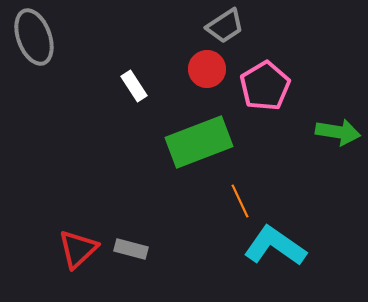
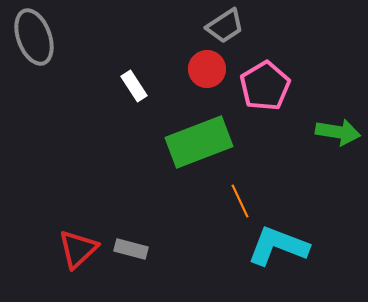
cyan L-shape: moved 3 px right; rotated 14 degrees counterclockwise
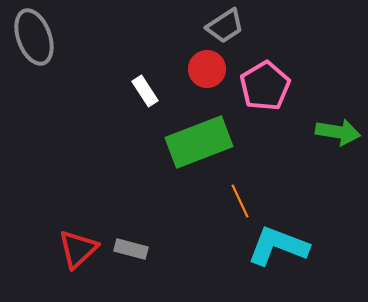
white rectangle: moved 11 px right, 5 px down
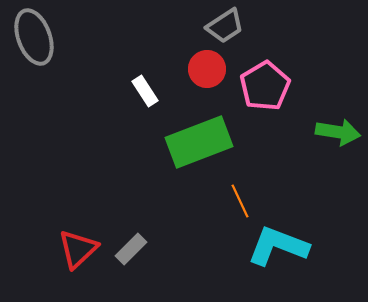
gray rectangle: rotated 60 degrees counterclockwise
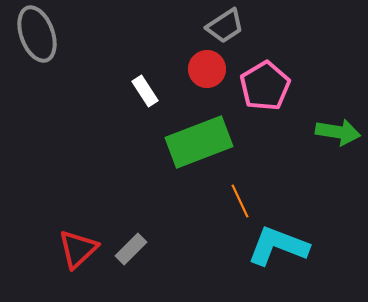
gray ellipse: moved 3 px right, 3 px up
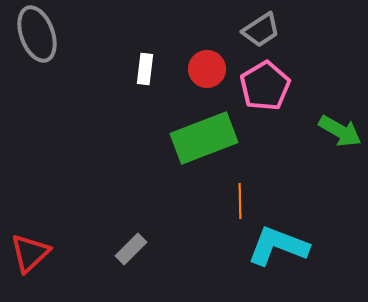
gray trapezoid: moved 36 px right, 4 px down
white rectangle: moved 22 px up; rotated 40 degrees clockwise
green arrow: moved 2 px right, 1 px up; rotated 21 degrees clockwise
green rectangle: moved 5 px right, 4 px up
orange line: rotated 24 degrees clockwise
red triangle: moved 48 px left, 4 px down
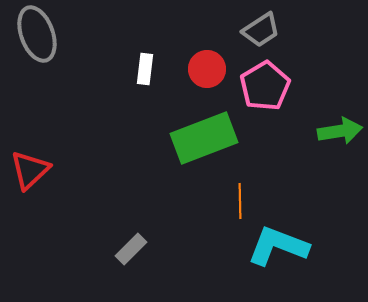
green arrow: rotated 39 degrees counterclockwise
red triangle: moved 83 px up
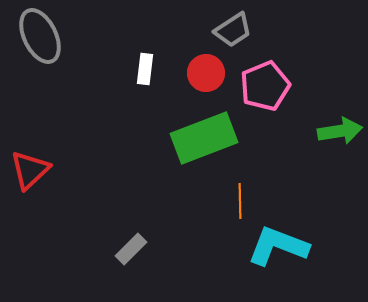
gray trapezoid: moved 28 px left
gray ellipse: moved 3 px right, 2 px down; rotated 6 degrees counterclockwise
red circle: moved 1 px left, 4 px down
pink pentagon: rotated 9 degrees clockwise
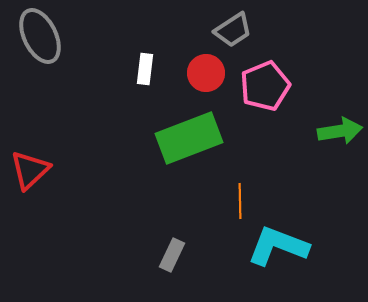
green rectangle: moved 15 px left
gray rectangle: moved 41 px right, 6 px down; rotated 20 degrees counterclockwise
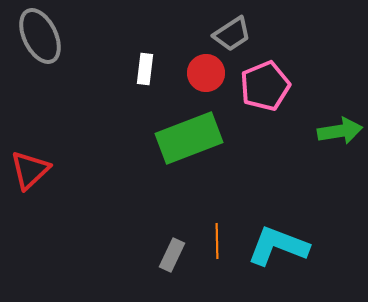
gray trapezoid: moved 1 px left, 4 px down
orange line: moved 23 px left, 40 px down
